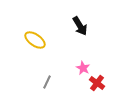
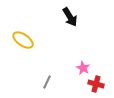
black arrow: moved 10 px left, 9 px up
yellow ellipse: moved 12 px left
red cross: moved 1 px left, 1 px down; rotated 21 degrees counterclockwise
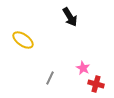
gray line: moved 3 px right, 4 px up
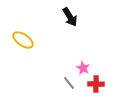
gray line: moved 19 px right, 5 px down; rotated 64 degrees counterclockwise
red cross: rotated 14 degrees counterclockwise
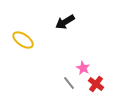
black arrow: moved 5 px left, 5 px down; rotated 90 degrees clockwise
red cross: rotated 35 degrees clockwise
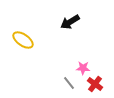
black arrow: moved 5 px right
pink star: rotated 24 degrees counterclockwise
red cross: moved 1 px left
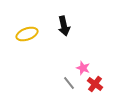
black arrow: moved 6 px left, 4 px down; rotated 72 degrees counterclockwise
yellow ellipse: moved 4 px right, 6 px up; rotated 55 degrees counterclockwise
pink star: rotated 16 degrees clockwise
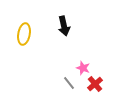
yellow ellipse: moved 3 px left; rotated 60 degrees counterclockwise
red cross: rotated 14 degrees clockwise
